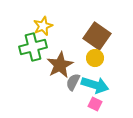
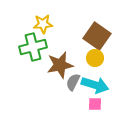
yellow star: moved 2 px up; rotated 18 degrees clockwise
brown star: rotated 16 degrees clockwise
pink square: rotated 24 degrees counterclockwise
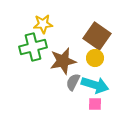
brown star: moved 3 px right, 4 px up
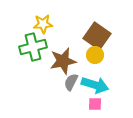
yellow circle: moved 3 px up
gray semicircle: moved 2 px left
